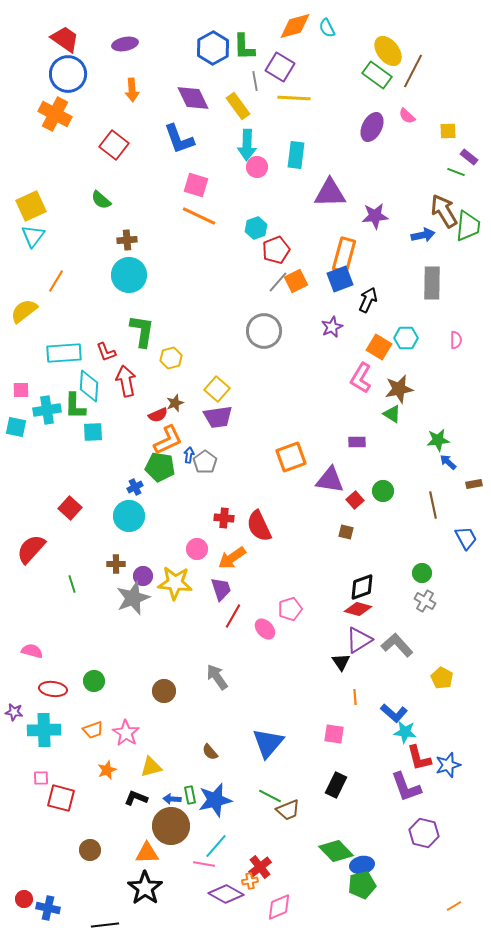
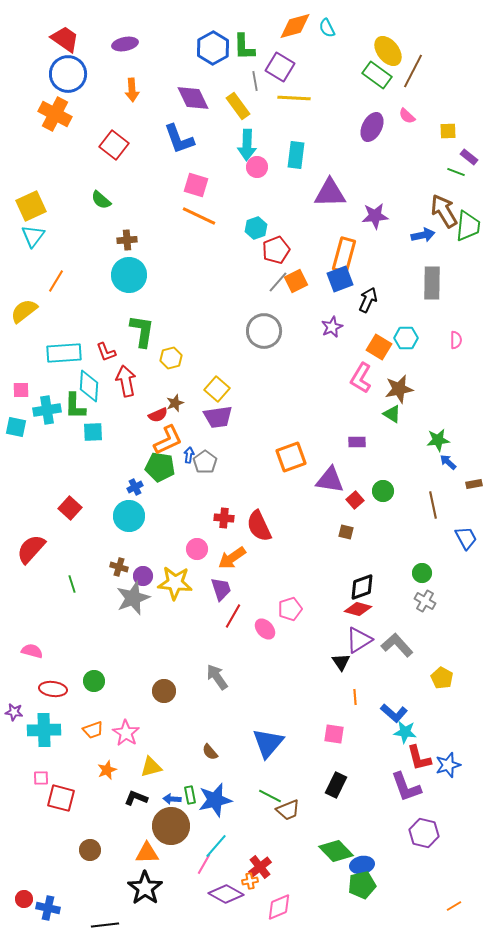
brown cross at (116, 564): moved 3 px right, 3 px down; rotated 18 degrees clockwise
pink line at (204, 864): rotated 70 degrees counterclockwise
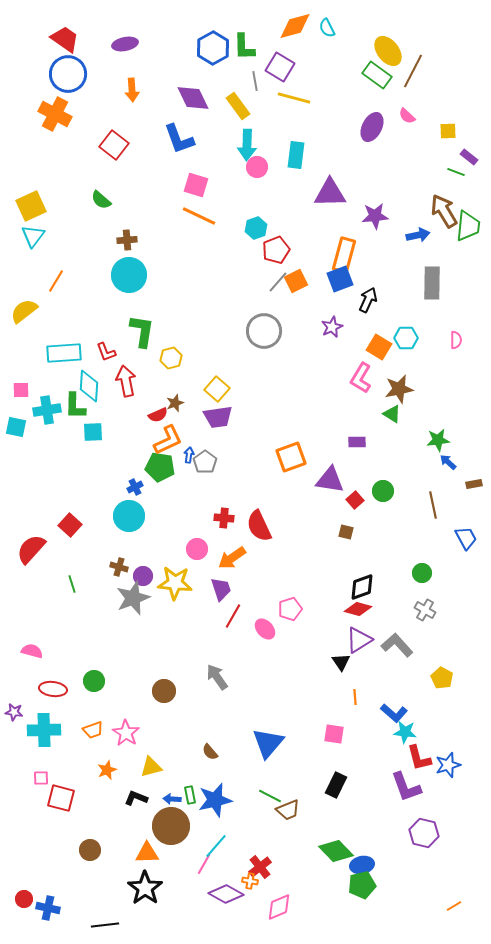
yellow line at (294, 98): rotated 12 degrees clockwise
blue arrow at (423, 235): moved 5 px left
red square at (70, 508): moved 17 px down
gray cross at (425, 601): moved 9 px down
orange cross at (250, 881): rotated 21 degrees clockwise
